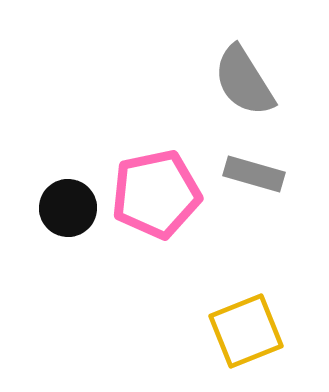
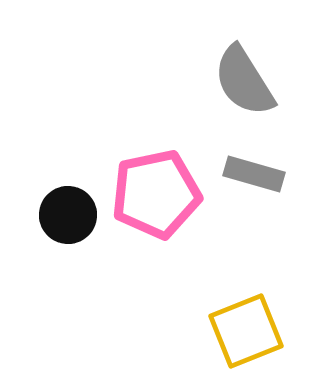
black circle: moved 7 px down
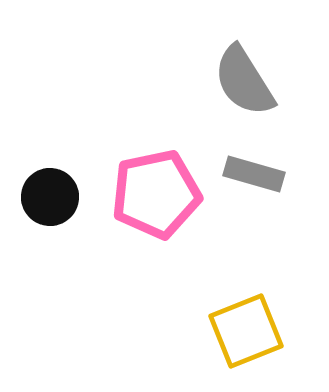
black circle: moved 18 px left, 18 px up
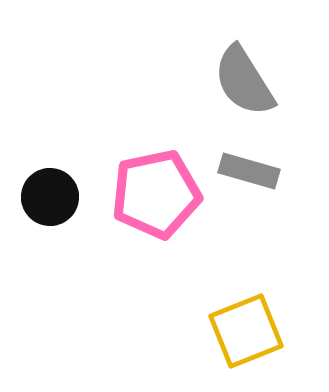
gray rectangle: moved 5 px left, 3 px up
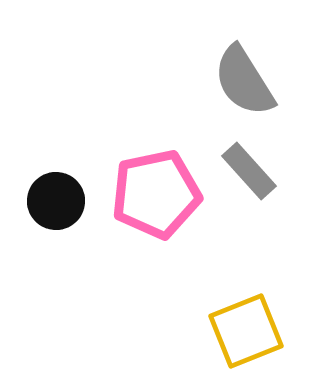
gray rectangle: rotated 32 degrees clockwise
black circle: moved 6 px right, 4 px down
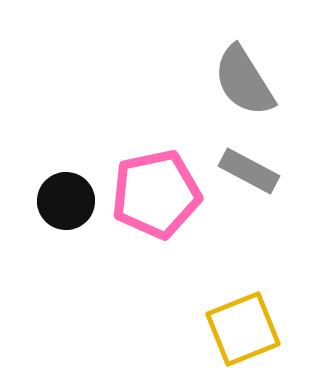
gray rectangle: rotated 20 degrees counterclockwise
black circle: moved 10 px right
yellow square: moved 3 px left, 2 px up
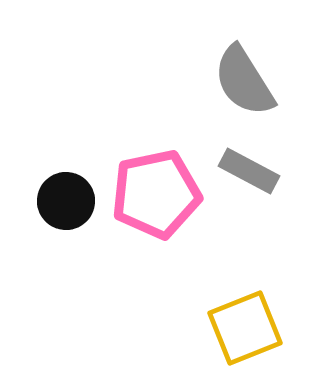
yellow square: moved 2 px right, 1 px up
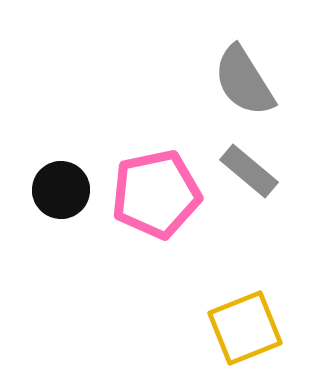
gray rectangle: rotated 12 degrees clockwise
black circle: moved 5 px left, 11 px up
